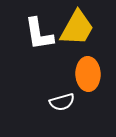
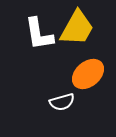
orange ellipse: rotated 52 degrees clockwise
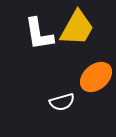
orange ellipse: moved 8 px right, 3 px down
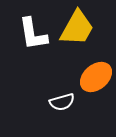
white L-shape: moved 6 px left
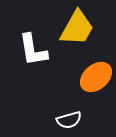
white L-shape: moved 16 px down
white semicircle: moved 7 px right, 18 px down
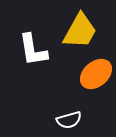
yellow trapezoid: moved 3 px right, 3 px down
orange ellipse: moved 3 px up
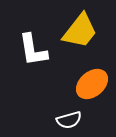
yellow trapezoid: rotated 9 degrees clockwise
orange ellipse: moved 4 px left, 10 px down
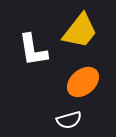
orange ellipse: moved 9 px left, 2 px up
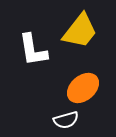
orange ellipse: moved 6 px down
white semicircle: moved 3 px left
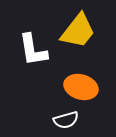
yellow trapezoid: moved 2 px left
orange ellipse: moved 2 px left, 1 px up; rotated 56 degrees clockwise
